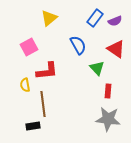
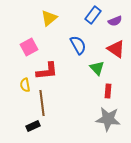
blue rectangle: moved 2 px left, 3 px up
brown line: moved 1 px left, 1 px up
black rectangle: rotated 16 degrees counterclockwise
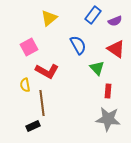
red L-shape: rotated 35 degrees clockwise
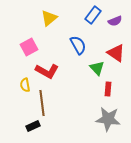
red triangle: moved 4 px down
red rectangle: moved 2 px up
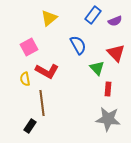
red triangle: rotated 12 degrees clockwise
yellow semicircle: moved 6 px up
black rectangle: moved 3 px left; rotated 32 degrees counterclockwise
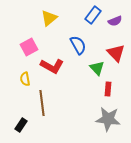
red L-shape: moved 5 px right, 5 px up
black rectangle: moved 9 px left, 1 px up
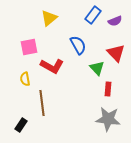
pink square: rotated 18 degrees clockwise
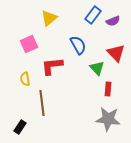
purple semicircle: moved 2 px left
pink square: moved 3 px up; rotated 12 degrees counterclockwise
red L-shape: rotated 145 degrees clockwise
black rectangle: moved 1 px left, 2 px down
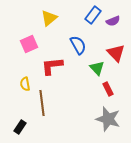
yellow semicircle: moved 5 px down
red rectangle: rotated 32 degrees counterclockwise
gray star: rotated 10 degrees clockwise
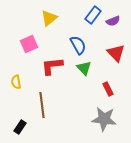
green triangle: moved 13 px left
yellow semicircle: moved 9 px left, 2 px up
brown line: moved 2 px down
gray star: moved 4 px left; rotated 10 degrees counterclockwise
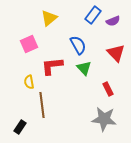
yellow semicircle: moved 13 px right
